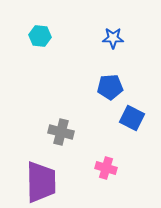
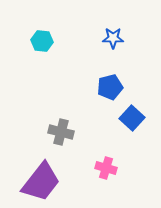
cyan hexagon: moved 2 px right, 5 px down
blue pentagon: rotated 10 degrees counterclockwise
blue square: rotated 15 degrees clockwise
purple trapezoid: rotated 39 degrees clockwise
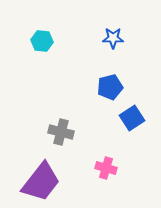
blue square: rotated 15 degrees clockwise
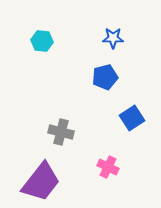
blue pentagon: moved 5 px left, 10 px up
pink cross: moved 2 px right, 1 px up; rotated 10 degrees clockwise
